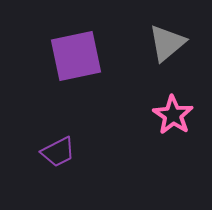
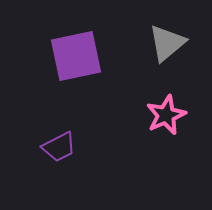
pink star: moved 7 px left; rotated 15 degrees clockwise
purple trapezoid: moved 1 px right, 5 px up
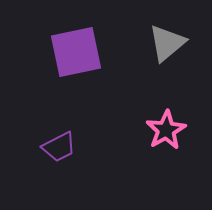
purple square: moved 4 px up
pink star: moved 15 px down; rotated 6 degrees counterclockwise
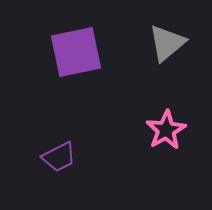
purple trapezoid: moved 10 px down
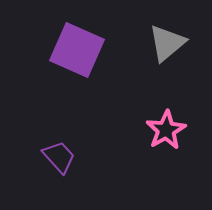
purple square: moved 1 px right, 2 px up; rotated 36 degrees clockwise
purple trapezoid: rotated 105 degrees counterclockwise
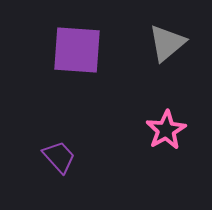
purple square: rotated 20 degrees counterclockwise
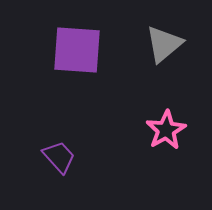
gray triangle: moved 3 px left, 1 px down
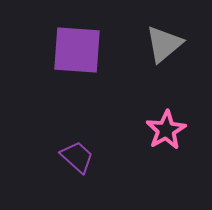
purple trapezoid: moved 18 px right; rotated 6 degrees counterclockwise
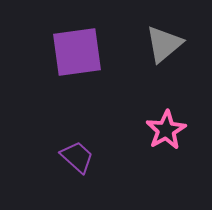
purple square: moved 2 px down; rotated 12 degrees counterclockwise
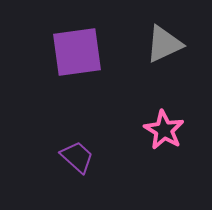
gray triangle: rotated 15 degrees clockwise
pink star: moved 2 px left; rotated 12 degrees counterclockwise
